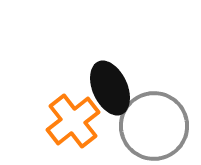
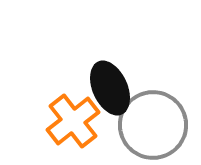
gray circle: moved 1 px left, 1 px up
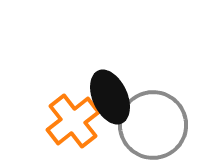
black ellipse: moved 9 px down
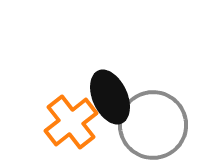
orange cross: moved 2 px left, 1 px down
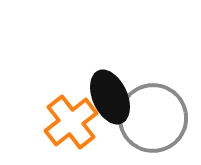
gray circle: moved 7 px up
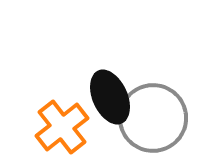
orange cross: moved 9 px left, 5 px down
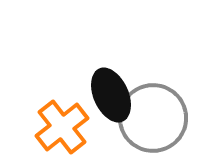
black ellipse: moved 1 px right, 2 px up
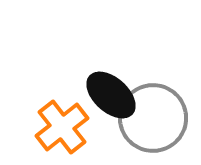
black ellipse: rotated 24 degrees counterclockwise
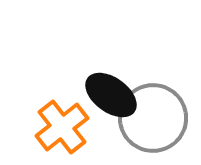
black ellipse: rotated 6 degrees counterclockwise
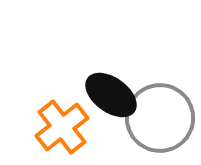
gray circle: moved 7 px right
